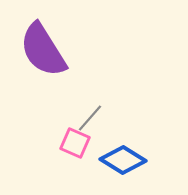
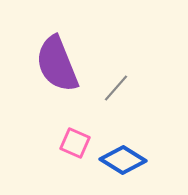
purple semicircle: moved 14 px right, 14 px down; rotated 10 degrees clockwise
gray line: moved 26 px right, 30 px up
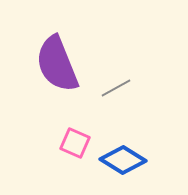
gray line: rotated 20 degrees clockwise
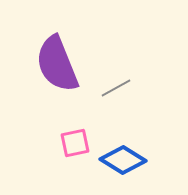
pink square: rotated 36 degrees counterclockwise
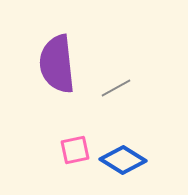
purple semicircle: rotated 16 degrees clockwise
pink square: moved 7 px down
